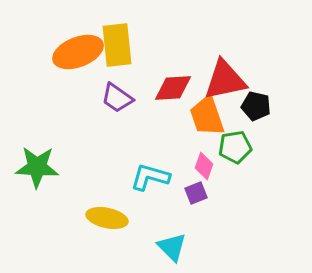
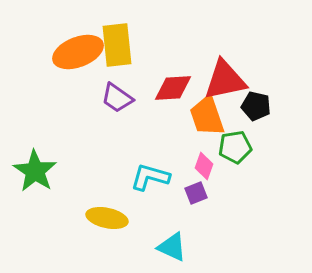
green star: moved 2 px left, 4 px down; rotated 30 degrees clockwise
cyan triangle: rotated 20 degrees counterclockwise
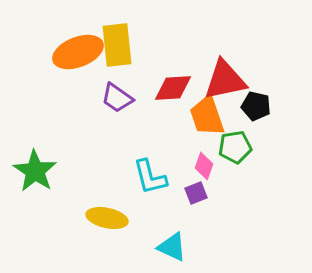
cyan L-shape: rotated 120 degrees counterclockwise
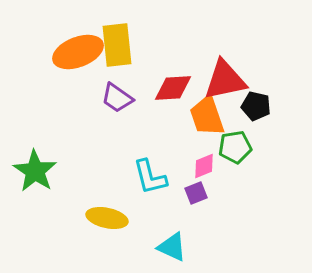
pink diamond: rotated 48 degrees clockwise
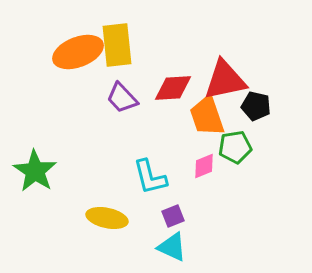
purple trapezoid: moved 5 px right; rotated 12 degrees clockwise
purple square: moved 23 px left, 23 px down
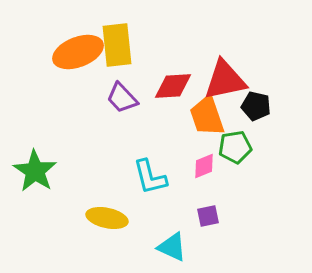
red diamond: moved 2 px up
purple square: moved 35 px right; rotated 10 degrees clockwise
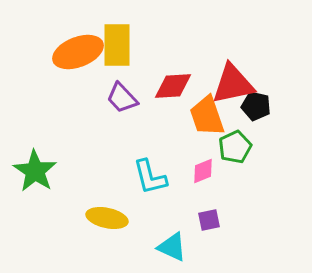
yellow rectangle: rotated 6 degrees clockwise
red triangle: moved 8 px right, 4 px down
green pentagon: rotated 16 degrees counterclockwise
pink diamond: moved 1 px left, 5 px down
purple square: moved 1 px right, 4 px down
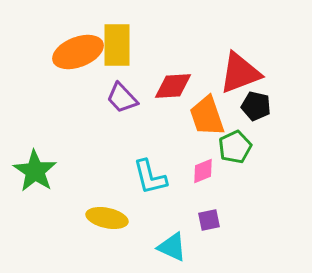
red triangle: moved 7 px right, 11 px up; rotated 9 degrees counterclockwise
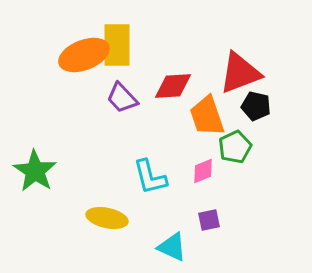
orange ellipse: moved 6 px right, 3 px down
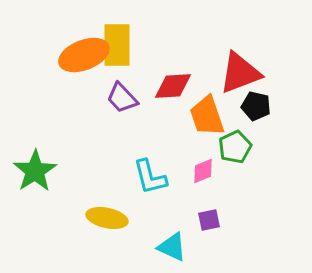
green star: rotated 6 degrees clockwise
